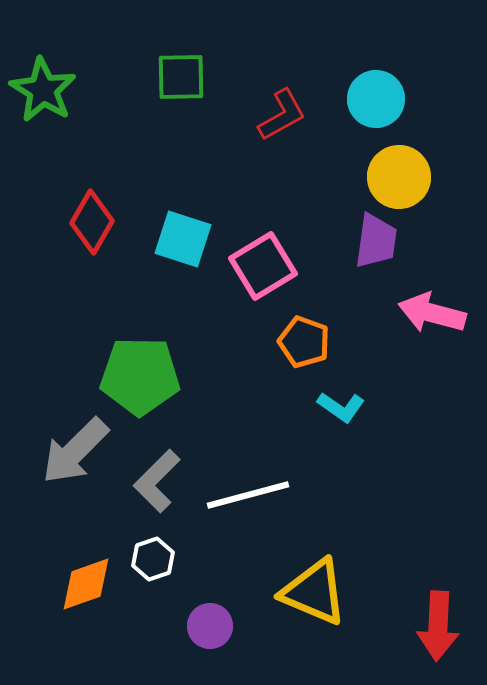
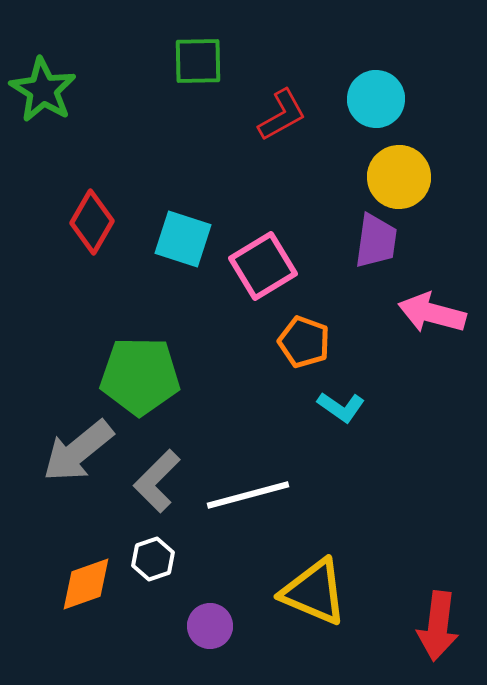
green square: moved 17 px right, 16 px up
gray arrow: moved 3 px right; rotated 6 degrees clockwise
red arrow: rotated 4 degrees clockwise
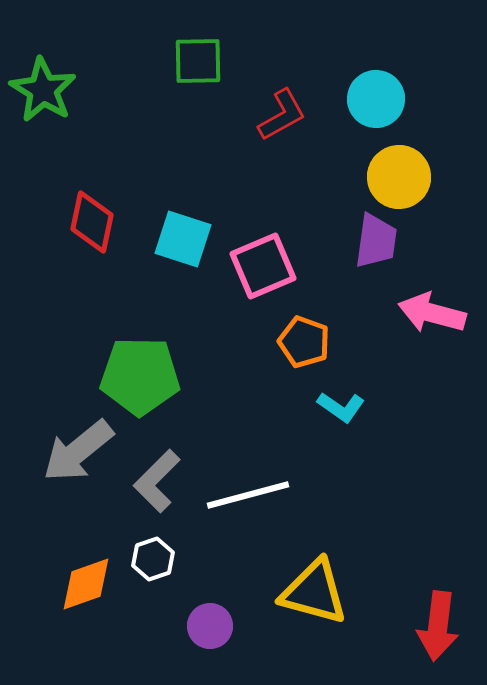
red diamond: rotated 18 degrees counterclockwise
pink square: rotated 8 degrees clockwise
yellow triangle: rotated 8 degrees counterclockwise
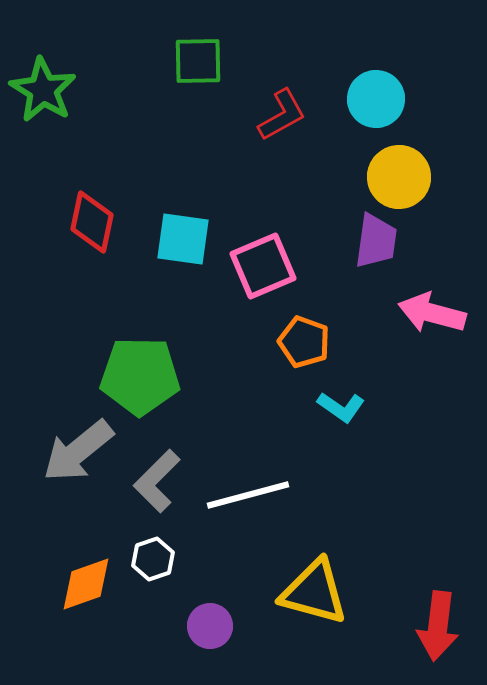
cyan square: rotated 10 degrees counterclockwise
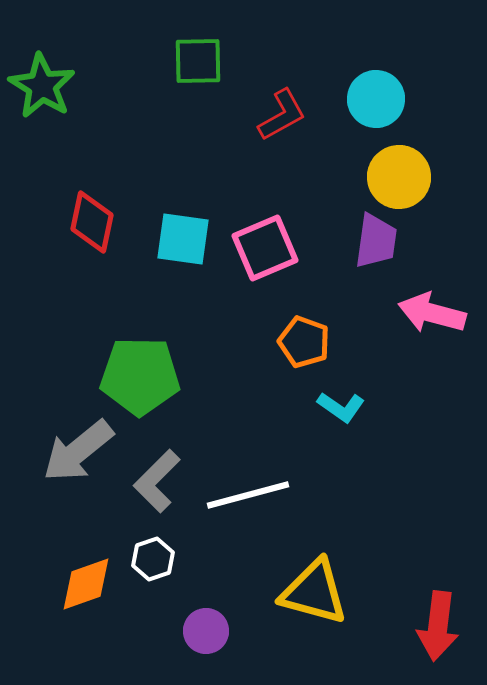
green star: moved 1 px left, 4 px up
pink square: moved 2 px right, 18 px up
purple circle: moved 4 px left, 5 px down
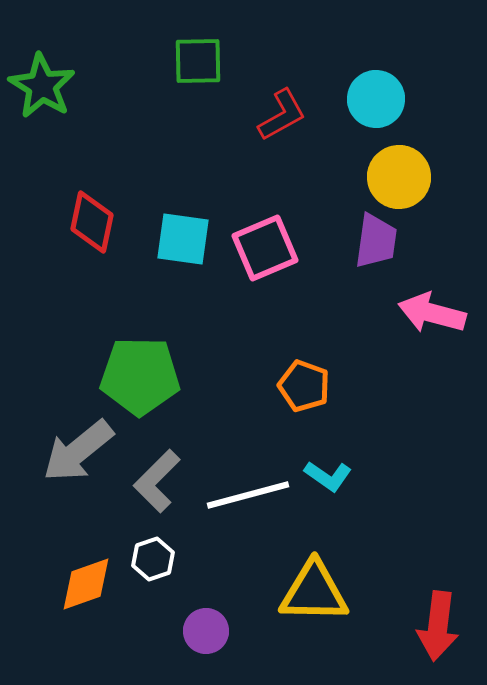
orange pentagon: moved 44 px down
cyan L-shape: moved 13 px left, 69 px down
yellow triangle: rotated 14 degrees counterclockwise
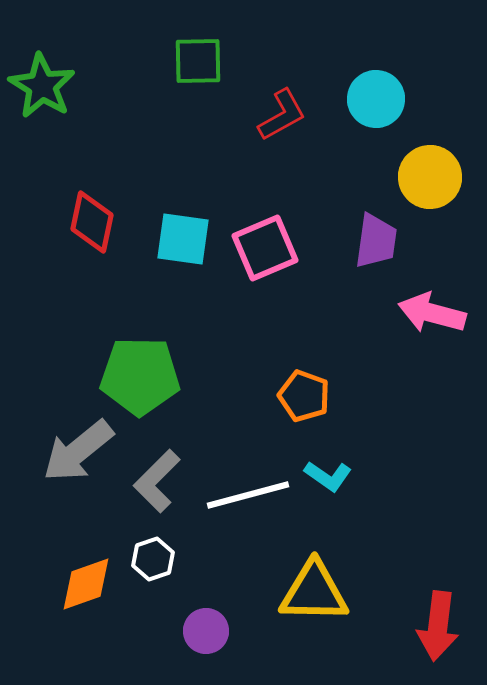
yellow circle: moved 31 px right
orange pentagon: moved 10 px down
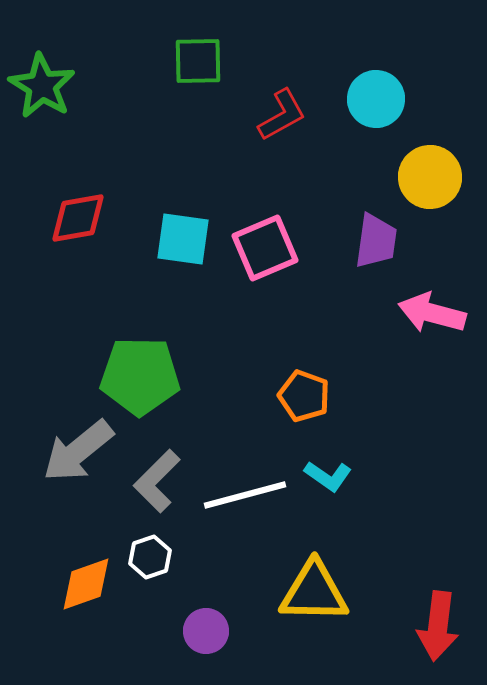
red diamond: moved 14 px left, 4 px up; rotated 68 degrees clockwise
white line: moved 3 px left
white hexagon: moved 3 px left, 2 px up
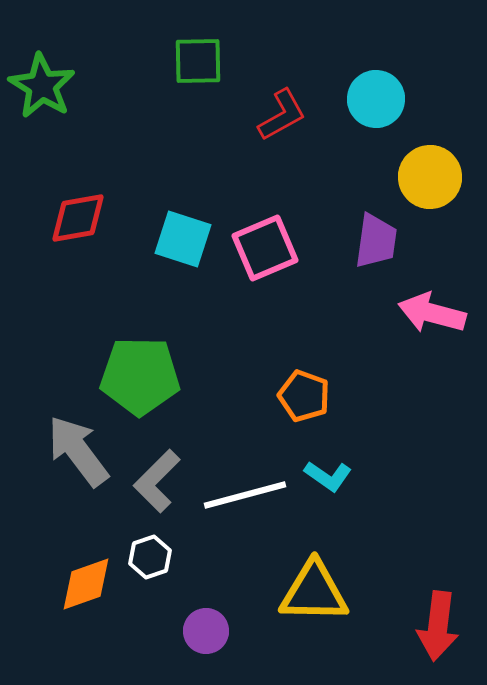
cyan square: rotated 10 degrees clockwise
gray arrow: rotated 92 degrees clockwise
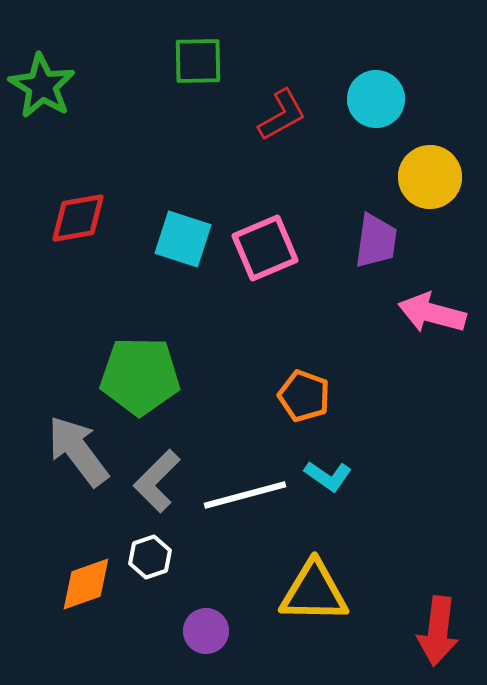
red arrow: moved 5 px down
